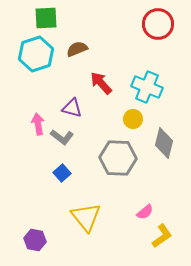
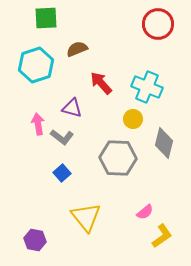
cyan hexagon: moved 11 px down
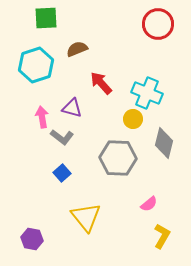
cyan cross: moved 6 px down
pink arrow: moved 4 px right, 7 px up
pink semicircle: moved 4 px right, 8 px up
yellow L-shape: rotated 25 degrees counterclockwise
purple hexagon: moved 3 px left, 1 px up
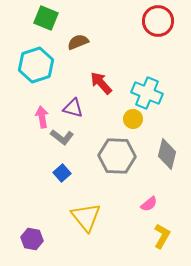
green square: rotated 25 degrees clockwise
red circle: moved 3 px up
brown semicircle: moved 1 px right, 7 px up
purple triangle: moved 1 px right
gray diamond: moved 3 px right, 11 px down
gray hexagon: moved 1 px left, 2 px up
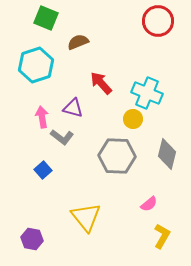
blue square: moved 19 px left, 3 px up
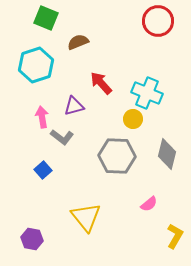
purple triangle: moved 1 px right, 2 px up; rotated 30 degrees counterclockwise
yellow L-shape: moved 13 px right
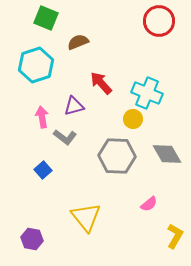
red circle: moved 1 px right
gray L-shape: moved 3 px right
gray diamond: rotated 44 degrees counterclockwise
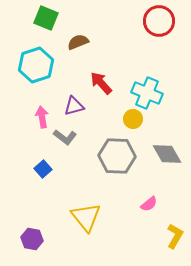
blue square: moved 1 px up
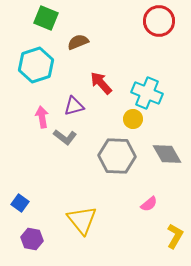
blue square: moved 23 px left, 34 px down; rotated 12 degrees counterclockwise
yellow triangle: moved 4 px left, 3 px down
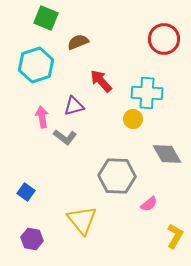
red circle: moved 5 px right, 18 px down
red arrow: moved 2 px up
cyan cross: rotated 20 degrees counterclockwise
gray hexagon: moved 20 px down
blue square: moved 6 px right, 11 px up
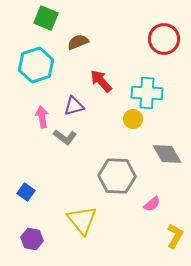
pink semicircle: moved 3 px right
